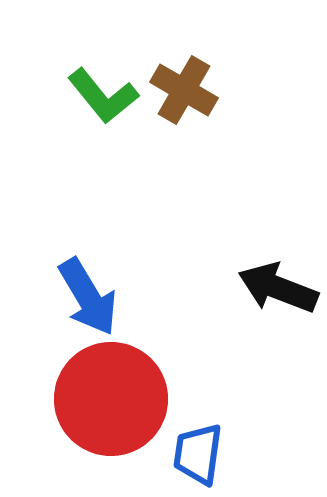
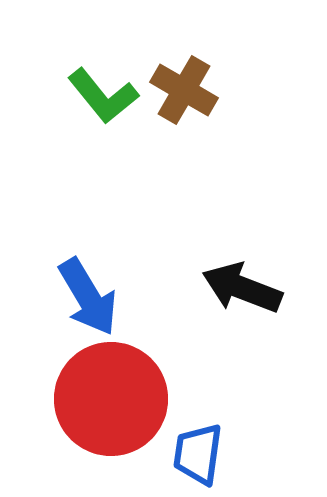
black arrow: moved 36 px left
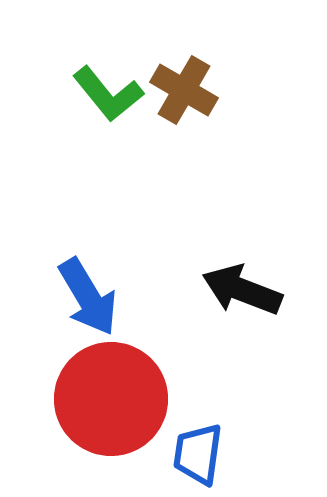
green L-shape: moved 5 px right, 2 px up
black arrow: moved 2 px down
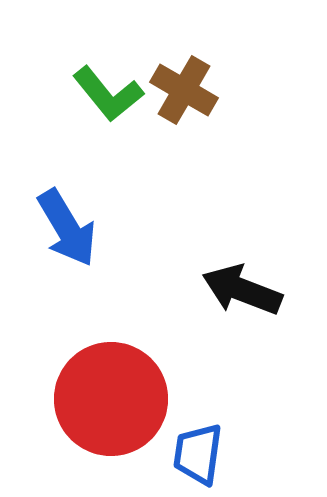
blue arrow: moved 21 px left, 69 px up
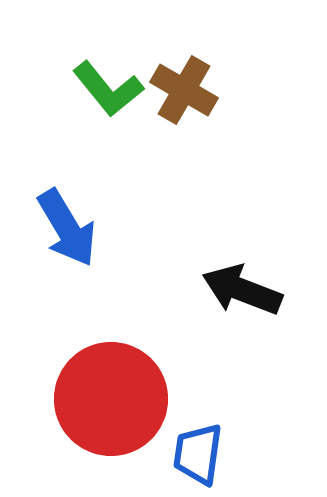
green L-shape: moved 5 px up
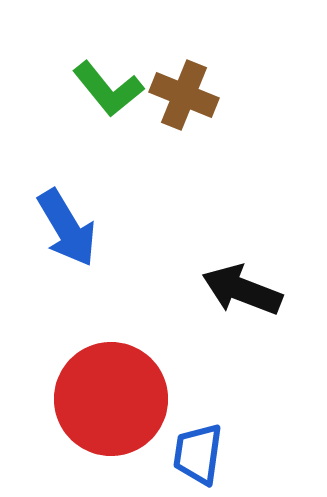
brown cross: moved 5 px down; rotated 8 degrees counterclockwise
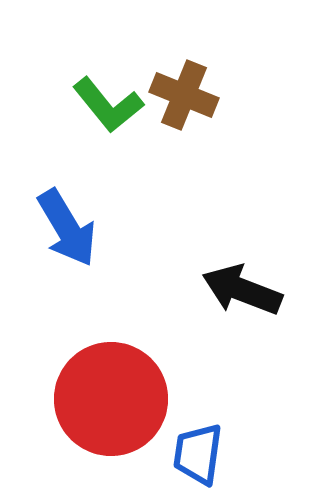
green L-shape: moved 16 px down
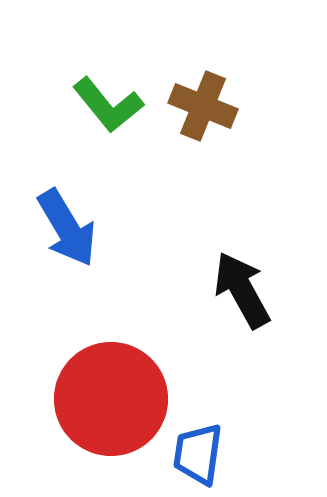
brown cross: moved 19 px right, 11 px down
black arrow: rotated 40 degrees clockwise
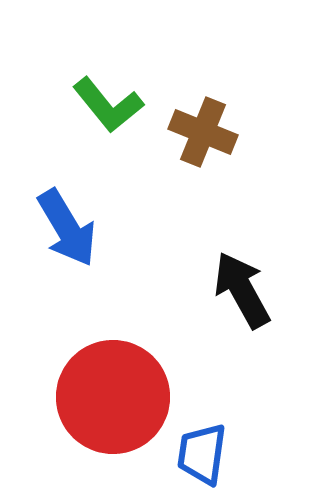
brown cross: moved 26 px down
red circle: moved 2 px right, 2 px up
blue trapezoid: moved 4 px right
